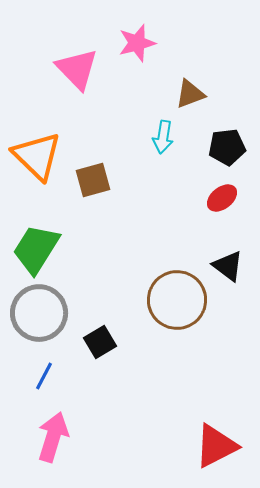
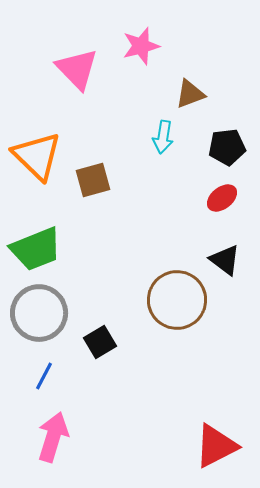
pink star: moved 4 px right, 3 px down
green trapezoid: rotated 144 degrees counterclockwise
black triangle: moved 3 px left, 6 px up
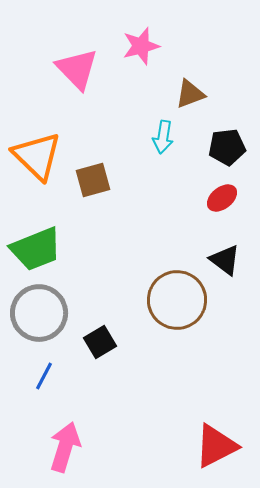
pink arrow: moved 12 px right, 10 px down
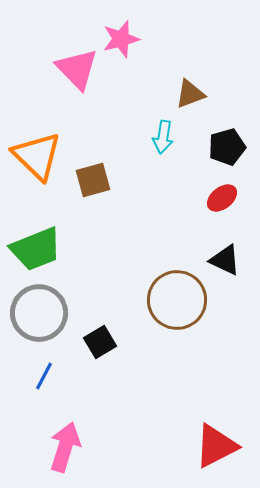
pink star: moved 20 px left, 7 px up
black pentagon: rotated 9 degrees counterclockwise
black triangle: rotated 12 degrees counterclockwise
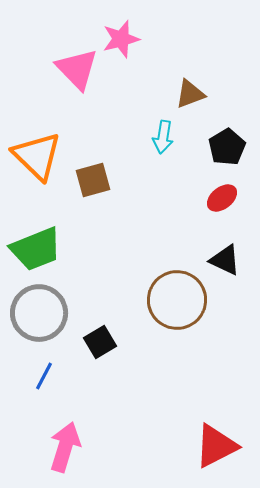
black pentagon: rotated 15 degrees counterclockwise
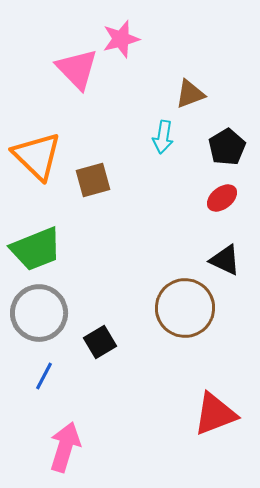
brown circle: moved 8 px right, 8 px down
red triangle: moved 1 px left, 32 px up; rotated 6 degrees clockwise
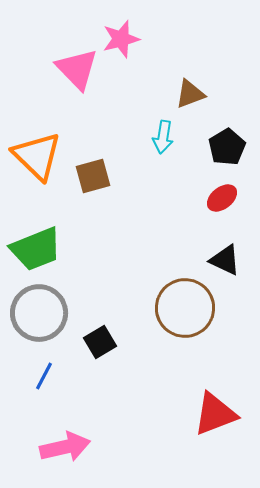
brown square: moved 4 px up
pink arrow: rotated 60 degrees clockwise
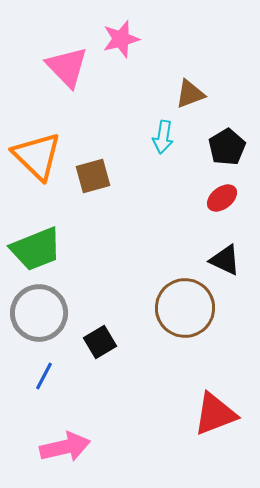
pink triangle: moved 10 px left, 2 px up
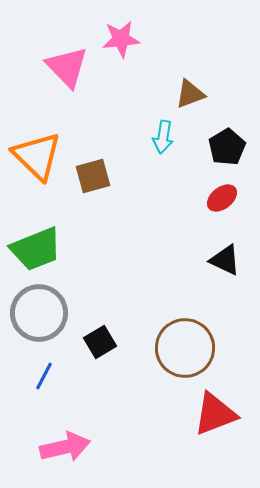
pink star: rotated 9 degrees clockwise
brown circle: moved 40 px down
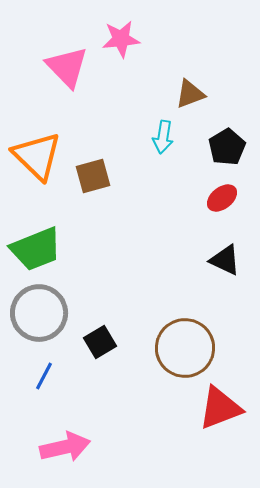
red triangle: moved 5 px right, 6 px up
